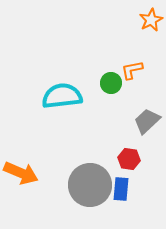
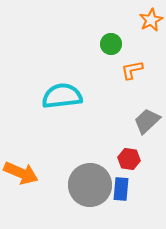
green circle: moved 39 px up
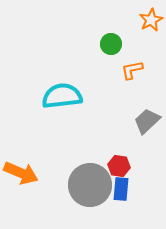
red hexagon: moved 10 px left, 7 px down
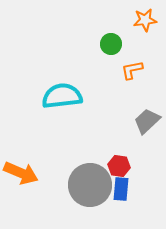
orange star: moved 6 px left; rotated 20 degrees clockwise
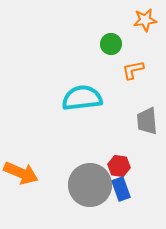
orange L-shape: moved 1 px right
cyan semicircle: moved 20 px right, 2 px down
gray trapezoid: rotated 52 degrees counterclockwise
blue rectangle: rotated 25 degrees counterclockwise
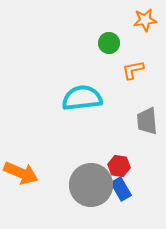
green circle: moved 2 px left, 1 px up
gray circle: moved 1 px right
blue rectangle: rotated 10 degrees counterclockwise
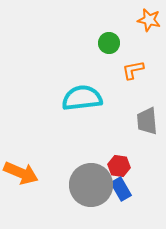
orange star: moved 4 px right; rotated 20 degrees clockwise
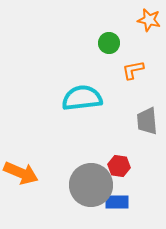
blue rectangle: moved 4 px left, 13 px down; rotated 60 degrees counterclockwise
